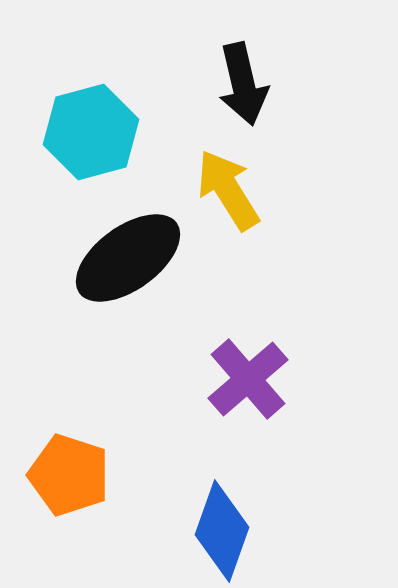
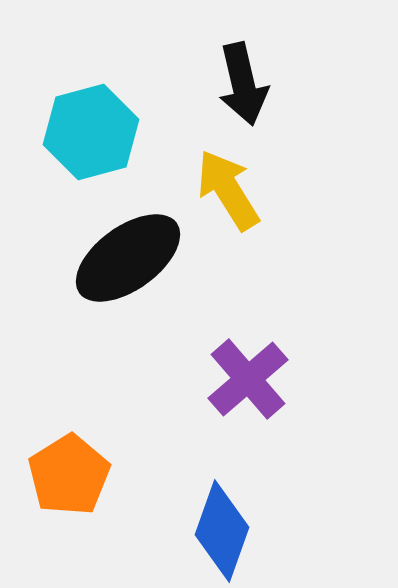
orange pentagon: rotated 22 degrees clockwise
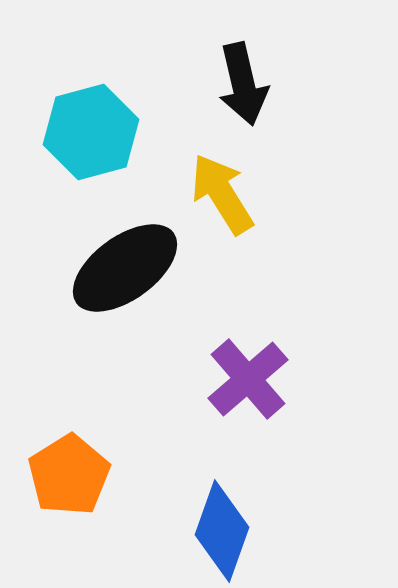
yellow arrow: moved 6 px left, 4 px down
black ellipse: moved 3 px left, 10 px down
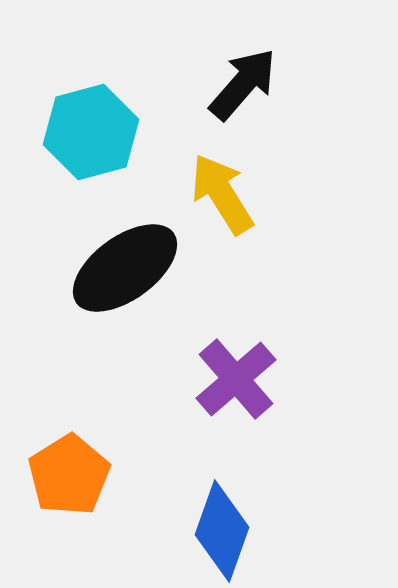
black arrow: rotated 126 degrees counterclockwise
purple cross: moved 12 px left
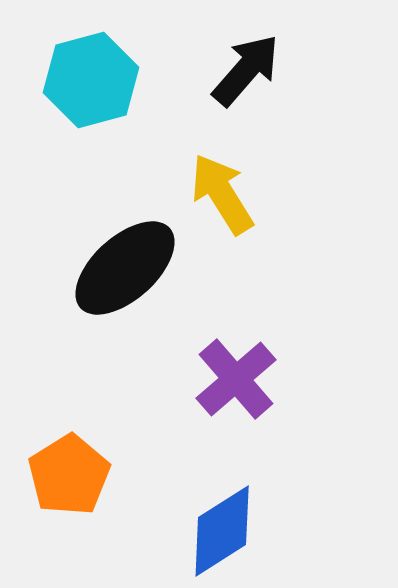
black arrow: moved 3 px right, 14 px up
cyan hexagon: moved 52 px up
black ellipse: rotated 6 degrees counterclockwise
blue diamond: rotated 38 degrees clockwise
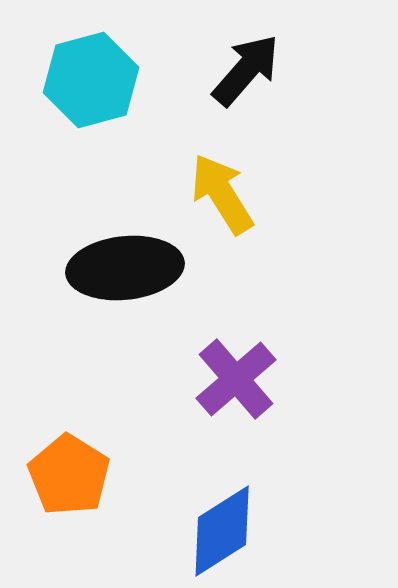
black ellipse: rotated 36 degrees clockwise
orange pentagon: rotated 8 degrees counterclockwise
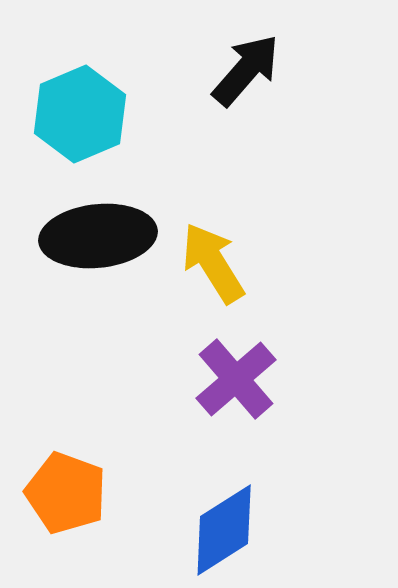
cyan hexagon: moved 11 px left, 34 px down; rotated 8 degrees counterclockwise
yellow arrow: moved 9 px left, 69 px down
black ellipse: moved 27 px left, 32 px up
orange pentagon: moved 3 px left, 18 px down; rotated 12 degrees counterclockwise
blue diamond: moved 2 px right, 1 px up
